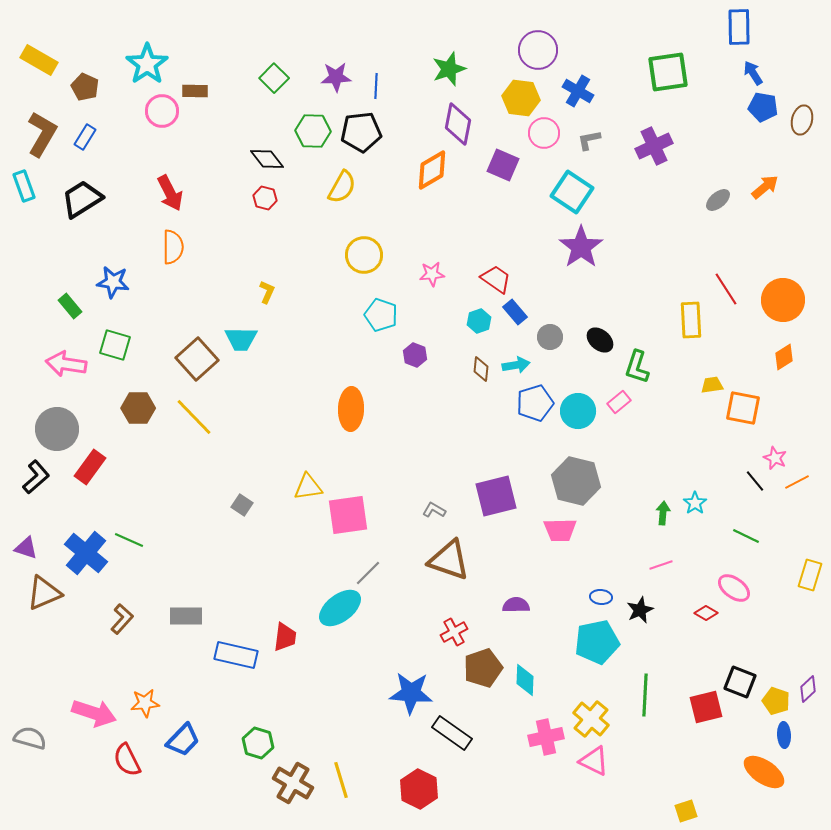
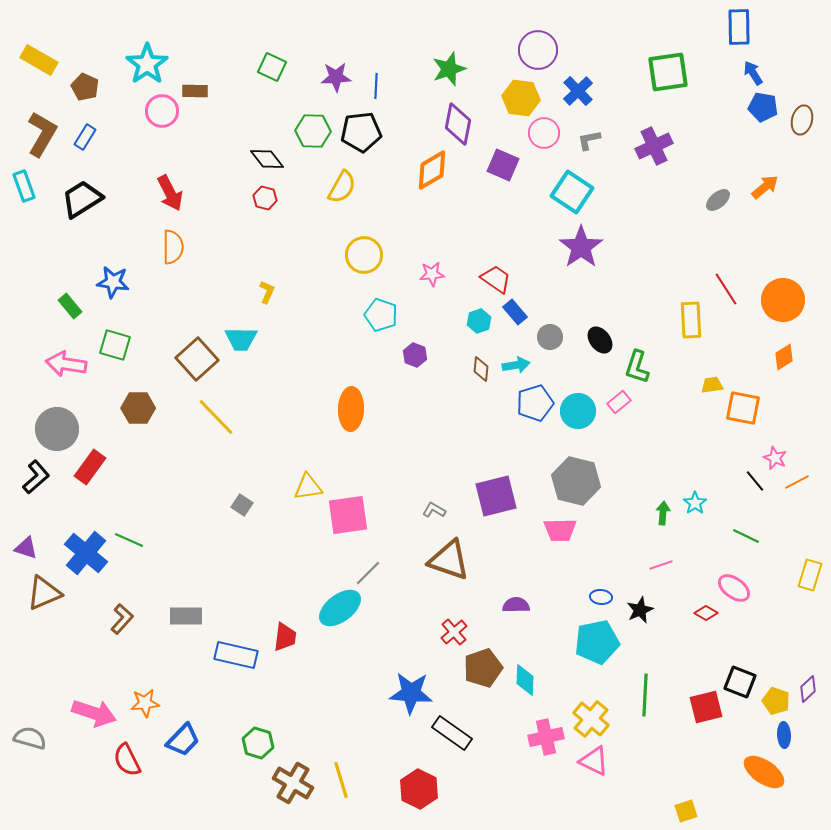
green square at (274, 78): moved 2 px left, 11 px up; rotated 20 degrees counterclockwise
blue cross at (578, 91): rotated 16 degrees clockwise
black ellipse at (600, 340): rotated 12 degrees clockwise
yellow line at (194, 417): moved 22 px right
red cross at (454, 632): rotated 12 degrees counterclockwise
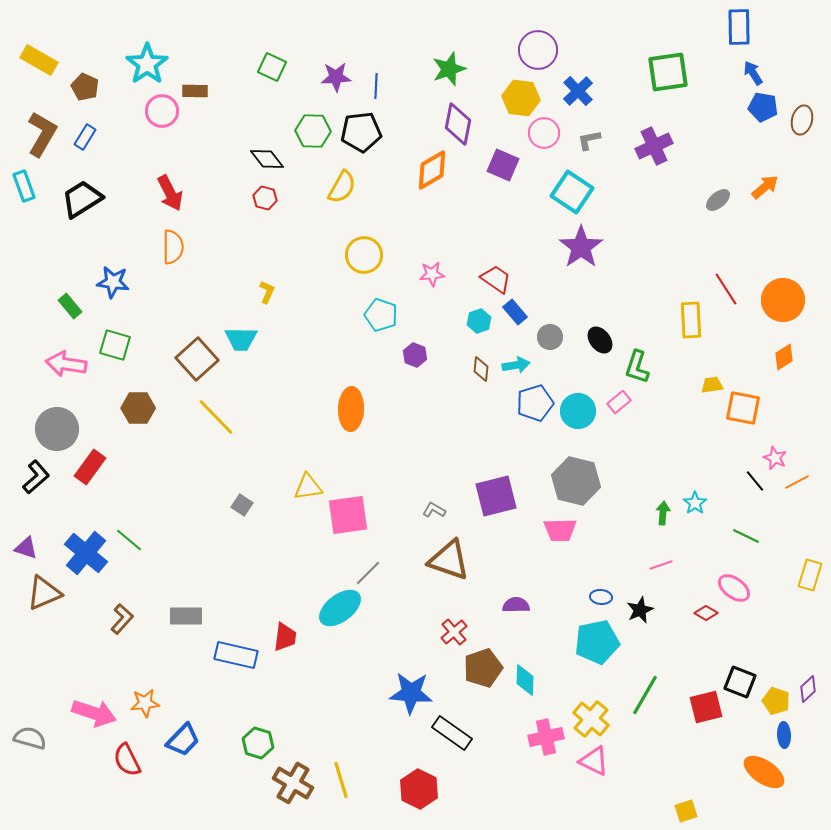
green line at (129, 540): rotated 16 degrees clockwise
green line at (645, 695): rotated 27 degrees clockwise
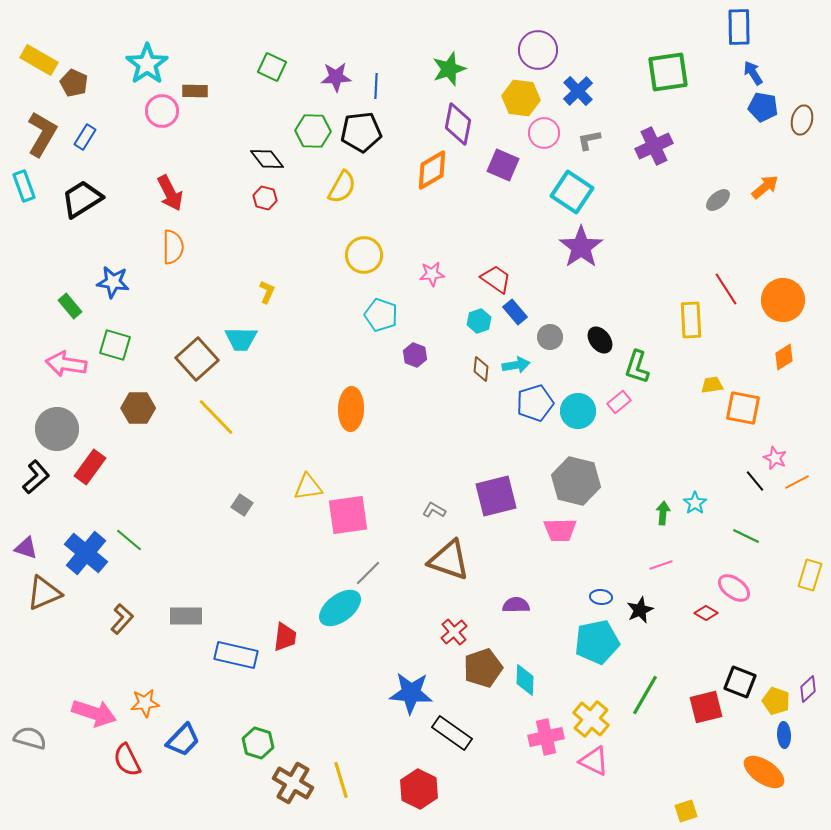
brown pentagon at (85, 87): moved 11 px left, 4 px up
